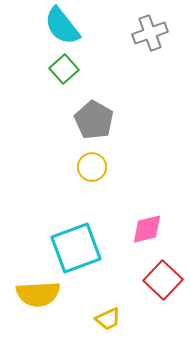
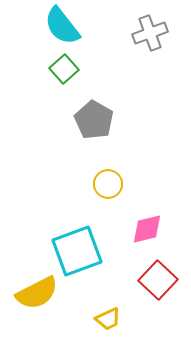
yellow circle: moved 16 px right, 17 px down
cyan square: moved 1 px right, 3 px down
red square: moved 5 px left
yellow semicircle: moved 1 px left, 1 px up; rotated 24 degrees counterclockwise
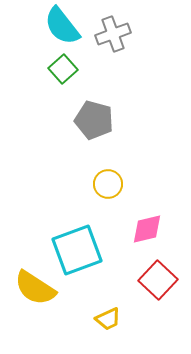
gray cross: moved 37 px left, 1 px down
green square: moved 1 px left
gray pentagon: rotated 15 degrees counterclockwise
cyan square: moved 1 px up
yellow semicircle: moved 2 px left, 5 px up; rotated 60 degrees clockwise
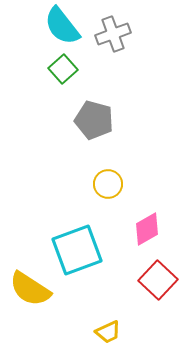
pink diamond: rotated 16 degrees counterclockwise
yellow semicircle: moved 5 px left, 1 px down
yellow trapezoid: moved 13 px down
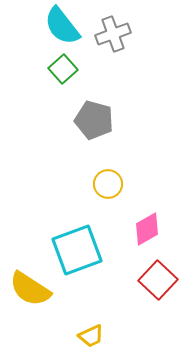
yellow trapezoid: moved 17 px left, 4 px down
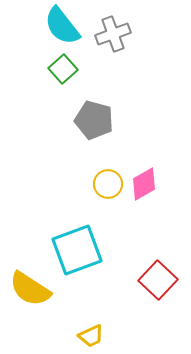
pink diamond: moved 3 px left, 45 px up
